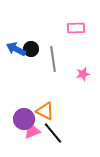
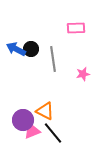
purple circle: moved 1 px left, 1 px down
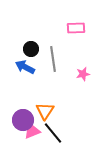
blue arrow: moved 9 px right, 18 px down
orange triangle: rotated 36 degrees clockwise
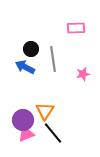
pink triangle: moved 6 px left, 3 px down
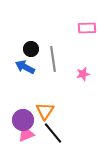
pink rectangle: moved 11 px right
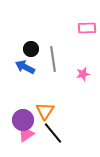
pink triangle: rotated 12 degrees counterclockwise
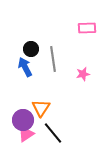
blue arrow: rotated 36 degrees clockwise
orange triangle: moved 4 px left, 3 px up
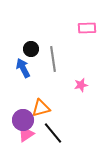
blue arrow: moved 2 px left, 1 px down
pink star: moved 2 px left, 11 px down
orange triangle: rotated 42 degrees clockwise
